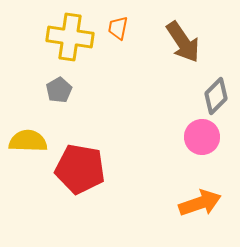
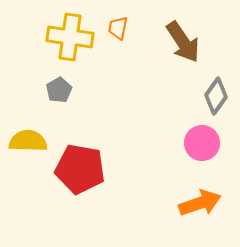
gray diamond: rotated 9 degrees counterclockwise
pink circle: moved 6 px down
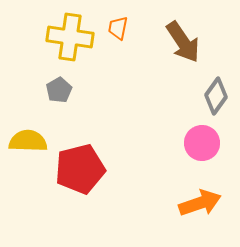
red pentagon: rotated 24 degrees counterclockwise
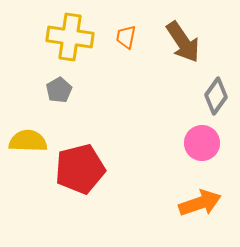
orange trapezoid: moved 8 px right, 9 px down
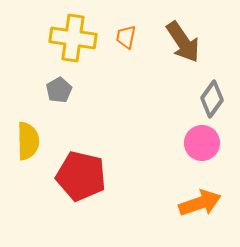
yellow cross: moved 3 px right, 1 px down
gray diamond: moved 4 px left, 3 px down
yellow semicircle: rotated 87 degrees clockwise
red pentagon: moved 1 px right, 7 px down; rotated 27 degrees clockwise
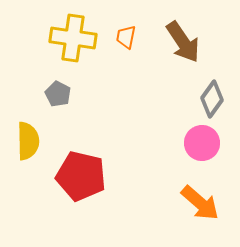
gray pentagon: moved 1 px left, 4 px down; rotated 15 degrees counterclockwise
orange arrow: rotated 60 degrees clockwise
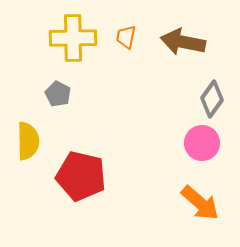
yellow cross: rotated 9 degrees counterclockwise
brown arrow: rotated 135 degrees clockwise
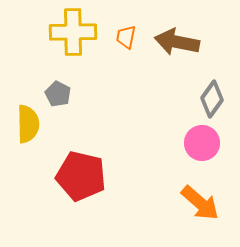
yellow cross: moved 6 px up
brown arrow: moved 6 px left
yellow semicircle: moved 17 px up
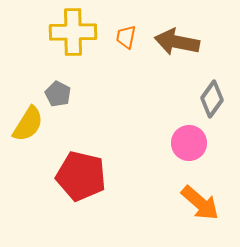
yellow semicircle: rotated 33 degrees clockwise
pink circle: moved 13 px left
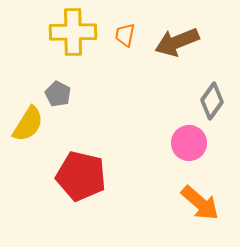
orange trapezoid: moved 1 px left, 2 px up
brown arrow: rotated 33 degrees counterclockwise
gray diamond: moved 2 px down
